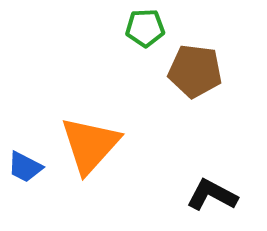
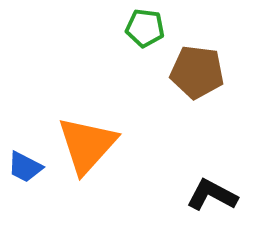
green pentagon: rotated 9 degrees clockwise
brown pentagon: moved 2 px right, 1 px down
orange triangle: moved 3 px left
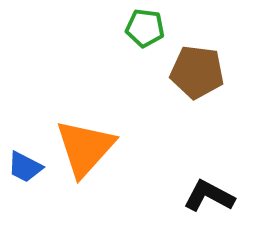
orange triangle: moved 2 px left, 3 px down
black L-shape: moved 3 px left, 1 px down
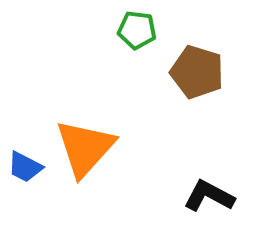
green pentagon: moved 8 px left, 2 px down
brown pentagon: rotated 10 degrees clockwise
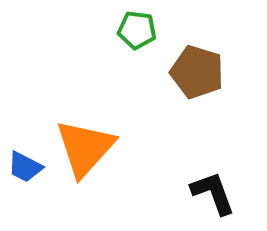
black L-shape: moved 4 px right, 3 px up; rotated 42 degrees clockwise
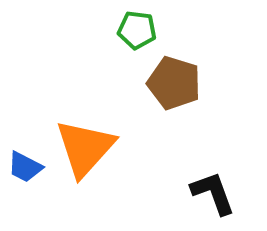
brown pentagon: moved 23 px left, 11 px down
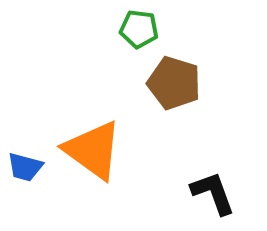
green pentagon: moved 2 px right, 1 px up
orange triangle: moved 8 px right, 2 px down; rotated 36 degrees counterclockwise
blue trapezoid: rotated 12 degrees counterclockwise
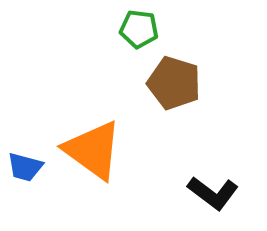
black L-shape: rotated 147 degrees clockwise
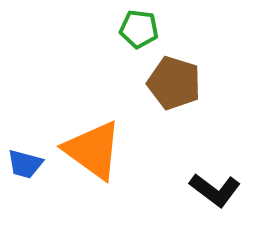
blue trapezoid: moved 3 px up
black L-shape: moved 2 px right, 3 px up
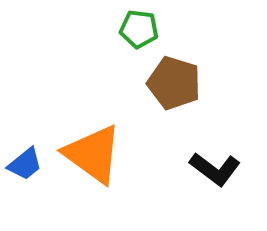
orange triangle: moved 4 px down
blue trapezoid: rotated 54 degrees counterclockwise
black L-shape: moved 21 px up
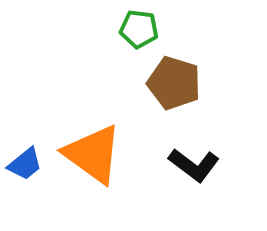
black L-shape: moved 21 px left, 4 px up
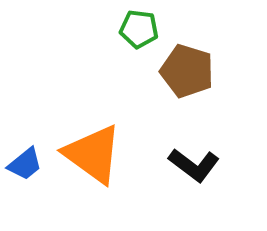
brown pentagon: moved 13 px right, 12 px up
